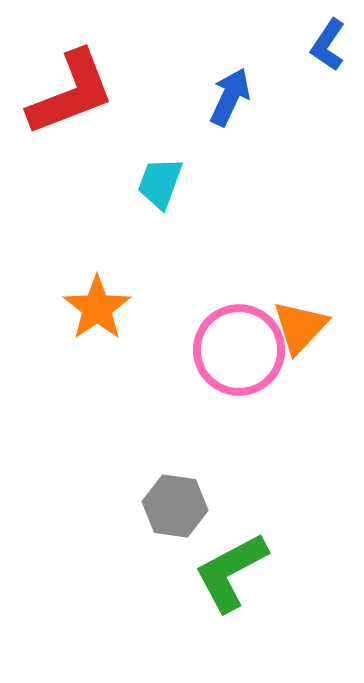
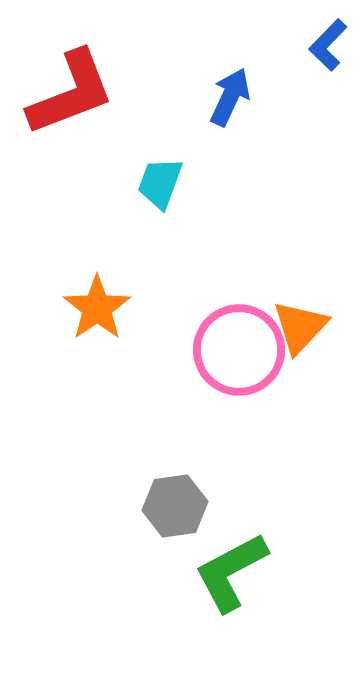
blue L-shape: rotated 10 degrees clockwise
gray hexagon: rotated 16 degrees counterclockwise
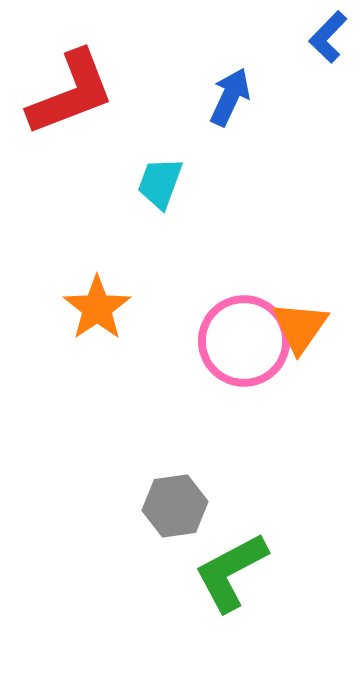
blue L-shape: moved 8 px up
orange triangle: rotated 8 degrees counterclockwise
pink circle: moved 5 px right, 9 px up
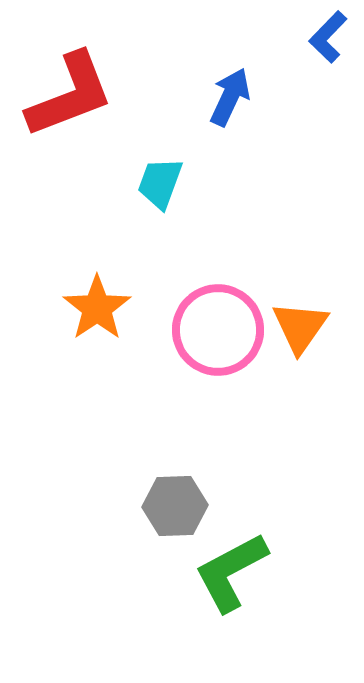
red L-shape: moved 1 px left, 2 px down
pink circle: moved 26 px left, 11 px up
gray hexagon: rotated 6 degrees clockwise
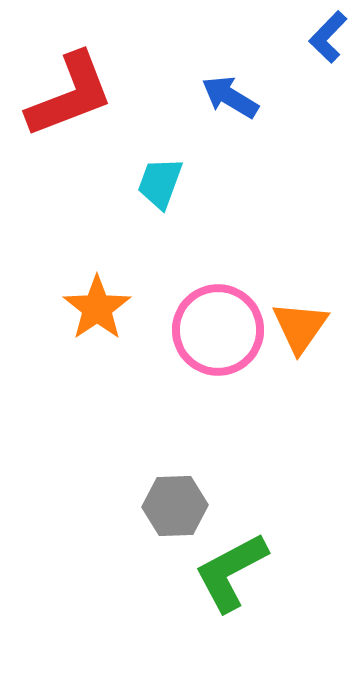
blue arrow: rotated 84 degrees counterclockwise
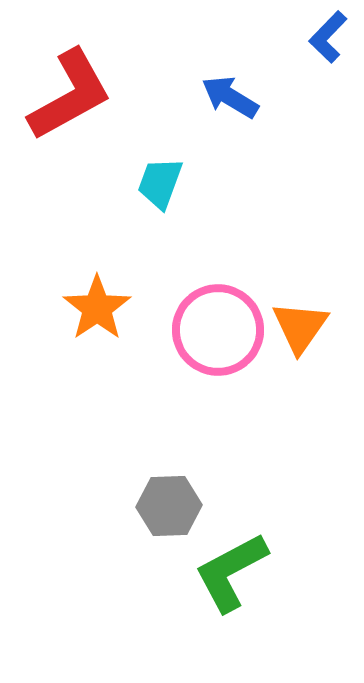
red L-shape: rotated 8 degrees counterclockwise
gray hexagon: moved 6 px left
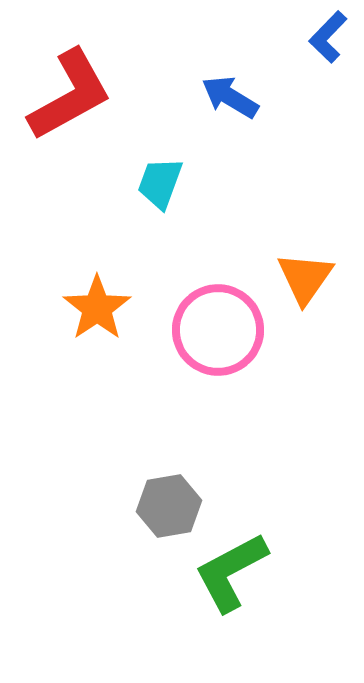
orange triangle: moved 5 px right, 49 px up
gray hexagon: rotated 8 degrees counterclockwise
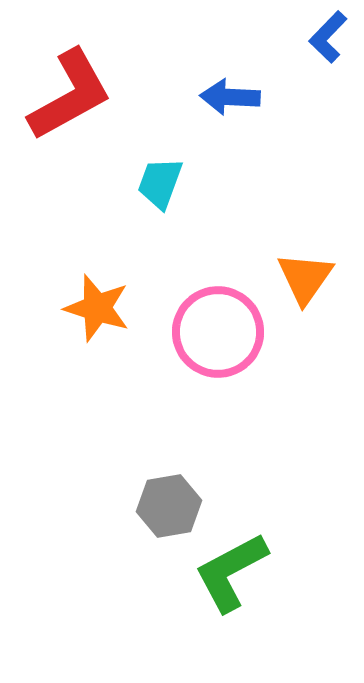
blue arrow: rotated 28 degrees counterclockwise
orange star: rotated 20 degrees counterclockwise
pink circle: moved 2 px down
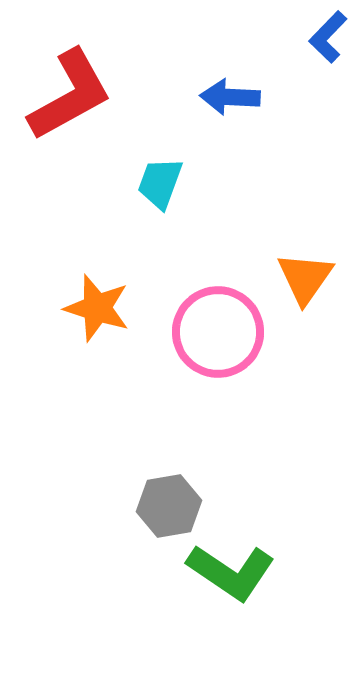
green L-shape: rotated 118 degrees counterclockwise
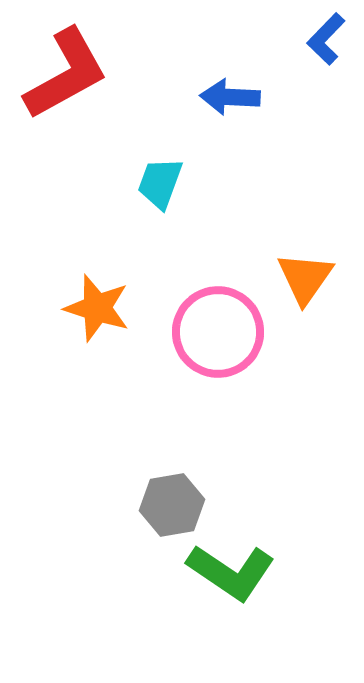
blue L-shape: moved 2 px left, 2 px down
red L-shape: moved 4 px left, 21 px up
gray hexagon: moved 3 px right, 1 px up
